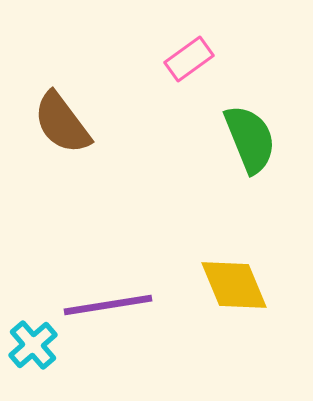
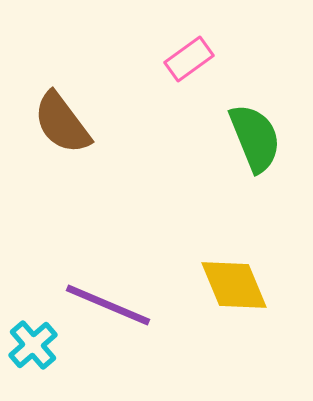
green semicircle: moved 5 px right, 1 px up
purple line: rotated 32 degrees clockwise
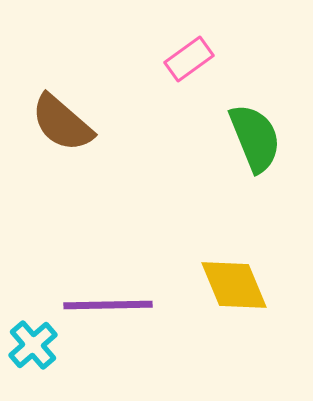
brown semicircle: rotated 12 degrees counterclockwise
purple line: rotated 24 degrees counterclockwise
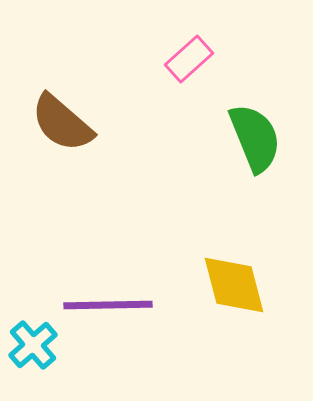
pink rectangle: rotated 6 degrees counterclockwise
yellow diamond: rotated 8 degrees clockwise
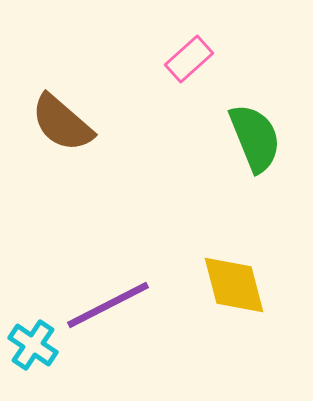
purple line: rotated 26 degrees counterclockwise
cyan cross: rotated 15 degrees counterclockwise
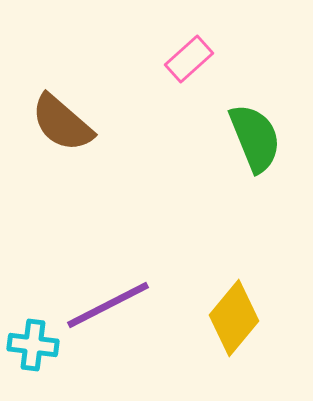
yellow diamond: moved 33 px down; rotated 54 degrees clockwise
cyan cross: rotated 27 degrees counterclockwise
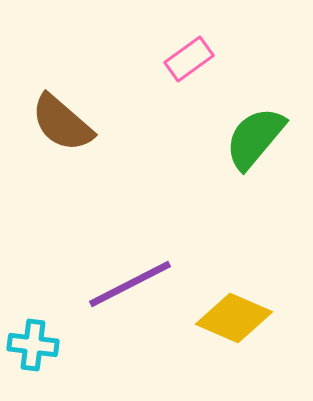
pink rectangle: rotated 6 degrees clockwise
green semicircle: rotated 118 degrees counterclockwise
purple line: moved 22 px right, 21 px up
yellow diamond: rotated 74 degrees clockwise
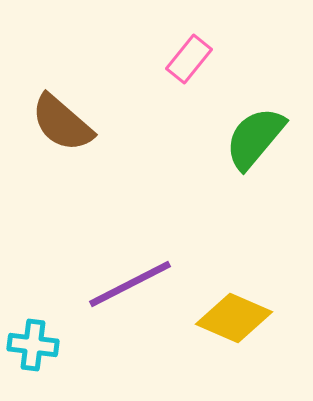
pink rectangle: rotated 15 degrees counterclockwise
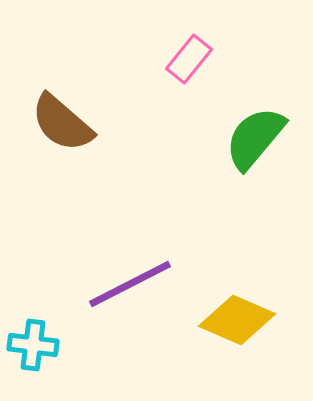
yellow diamond: moved 3 px right, 2 px down
